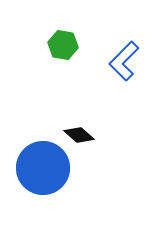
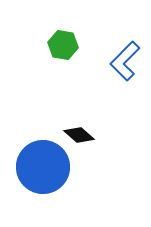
blue L-shape: moved 1 px right
blue circle: moved 1 px up
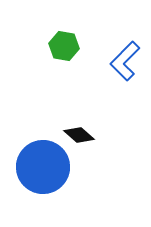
green hexagon: moved 1 px right, 1 px down
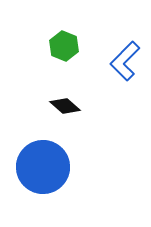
green hexagon: rotated 12 degrees clockwise
black diamond: moved 14 px left, 29 px up
